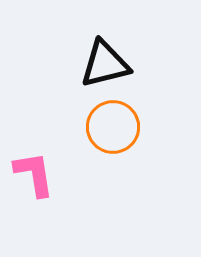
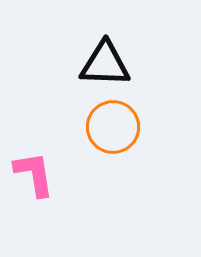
black triangle: rotated 16 degrees clockwise
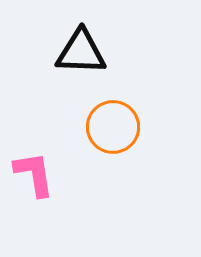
black triangle: moved 24 px left, 12 px up
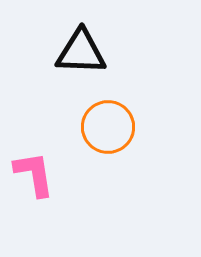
orange circle: moved 5 px left
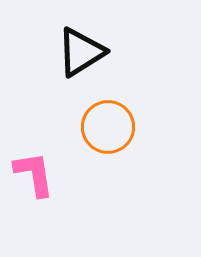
black triangle: rotated 34 degrees counterclockwise
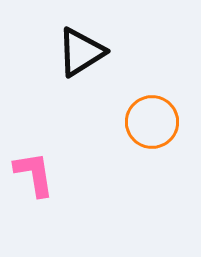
orange circle: moved 44 px right, 5 px up
